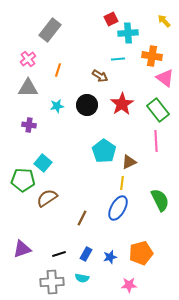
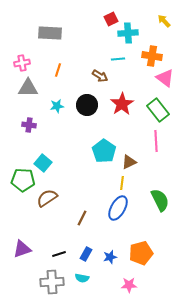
gray rectangle: moved 3 px down; rotated 55 degrees clockwise
pink cross: moved 6 px left, 4 px down; rotated 28 degrees clockwise
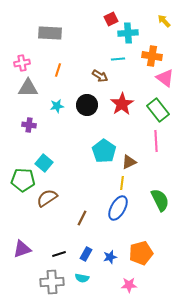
cyan square: moved 1 px right
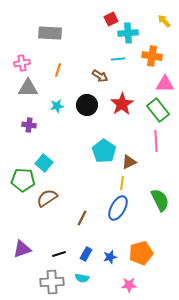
pink triangle: moved 6 px down; rotated 36 degrees counterclockwise
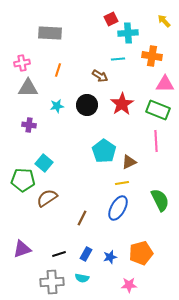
green rectangle: rotated 30 degrees counterclockwise
yellow line: rotated 72 degrees clockwise
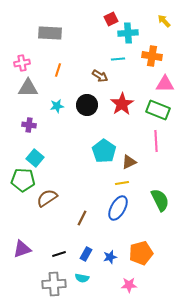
cyan square: moved 9 px left, 5 px up
gray cross: moved 2 px right, 2 px down
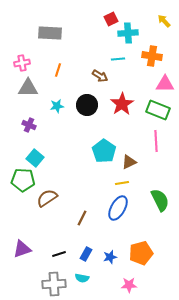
purple cross: rotated 16 degrees clockwise
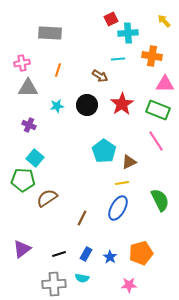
pink line: rotated 30 degrees counterclockwise
purple triangle: rotated 18 degrees counterclockwise
blue star: rotated 24 degrees counterclockwise
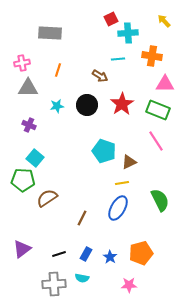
cyan pentagon: rotated 15 degrees counterclockwise
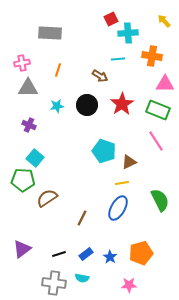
blue rectangle: rotated 24 degrees clockwise
gray cross: moved 1 px up; rotated 10 degrees clockwise
